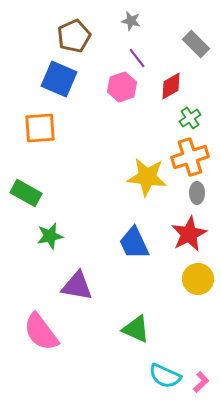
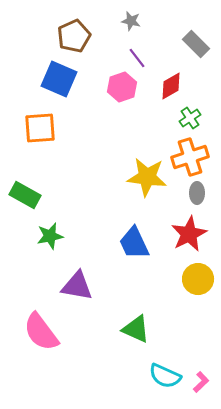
green rectangle: moved 1 px left, 2 px down
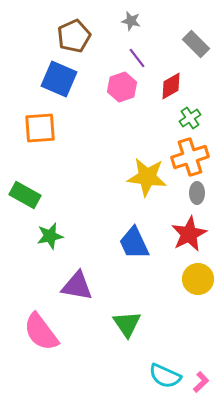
green triangle: moved 9 px left, 5 px up; rotated 32 degrees clockwise
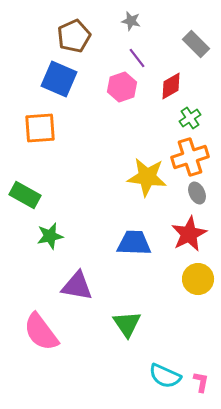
gray ellipse: rotated 25 degrees counterclockwise
blue trapezoid: rotated 117 degrees clockwise
pink L-shape: rotated 35 degrees counterclockwise
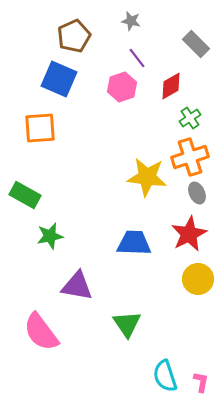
cyan semicircle: rotated 48 degrees clockwise
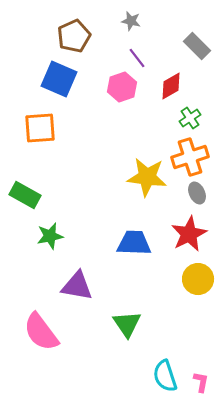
gray rectangle: moved 1 px right, 2 px down
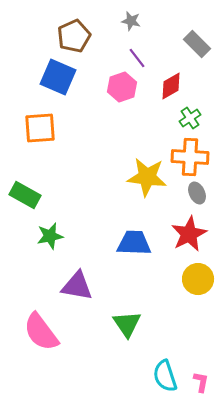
gray rectangle: moved 2 px up
blue square: moved 1 px left, 2 px up
orange cross: rotated 21 degrees clockwise
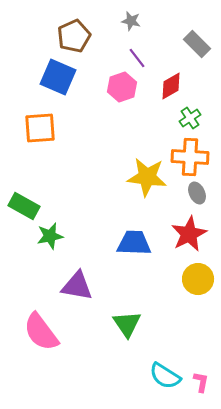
green rectangle: moved 1 px left, 11 px down
cyan semicircle: rotated 40 degrees counterclockwise
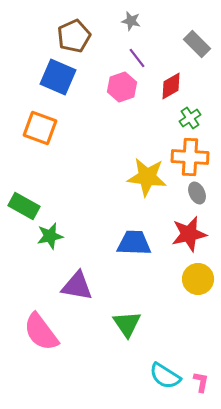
orange square: rotated 24 degrees clockwise
red star: rotated 15 degrees clockwise
